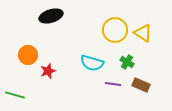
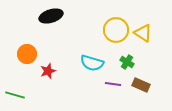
yellow circle: moved 1 px right
orange circle: moved 1 px left, 1 px up
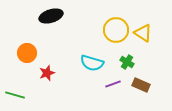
orange circle: moved 1 px up
red star: moved 1 px left, 2 px down
purple line: rotated 28 degrees counterclockwise
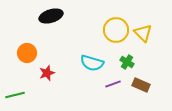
yellow triangle: rotated 12 degrees clockwise
green line: rotated 30 degrees counterclockwise
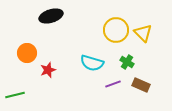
red star: moved 1 px right, 3 px up
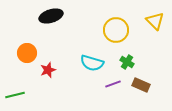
yellow triangle: moved 12 px right, 12 px up
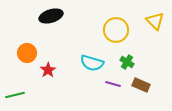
red star: rotated 14 degrees counterclockwise
purple line: rotated 35 degrees clockwise
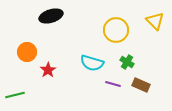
orange circle: moved 1 px up
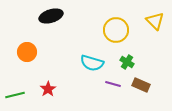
red star: moved 19 px down
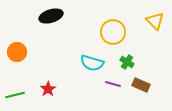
yellow circle: moved 3 px left, 2 px down
orange circle: moved 10 px left
